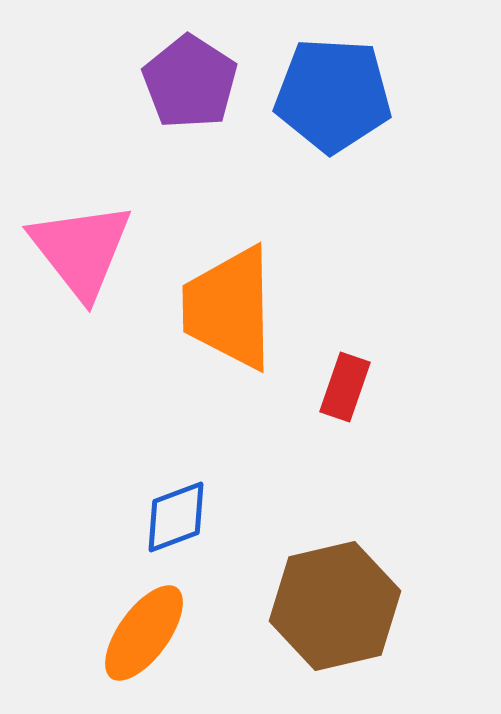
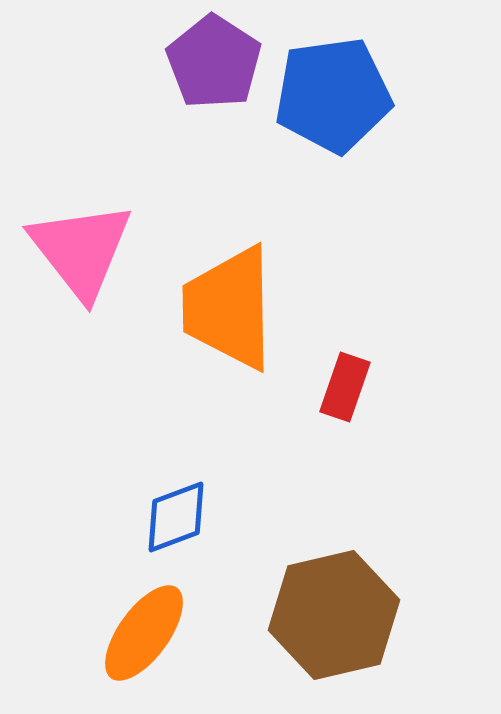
purple pentagon: moved 24 px right, 20 px up
blue pentagon: rotated 11 degrees counterclockwise
brown hexagon: moved 1 px left, 9 px down
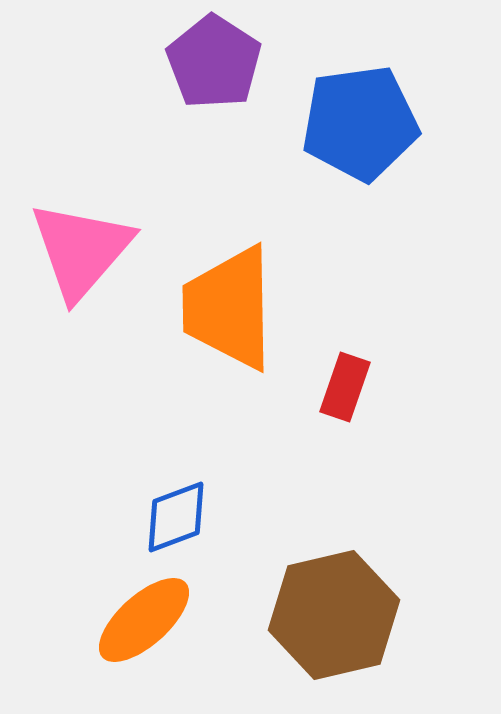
blue pentagon: moved 27 px right, 28 px down
pink triangle: rotated 19 degrees clockwise
orange ellipse: moved 13 px up; rotated 12 degrees clockwise
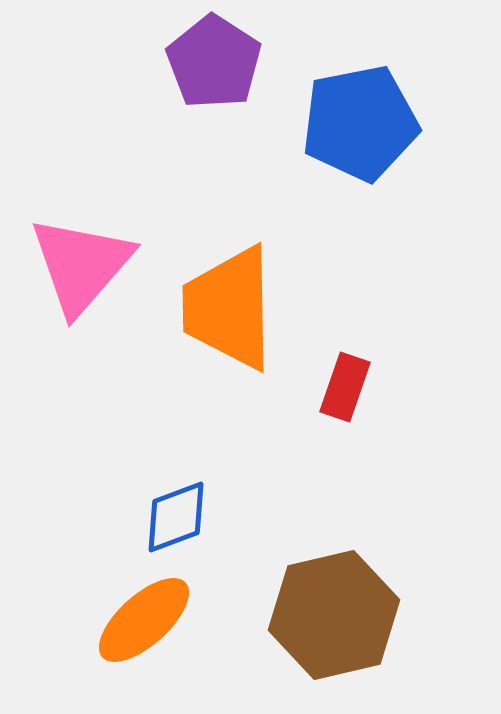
blue pentagon: rotated 3 degrees counterclockwise
pink triangle: moved 15 px down
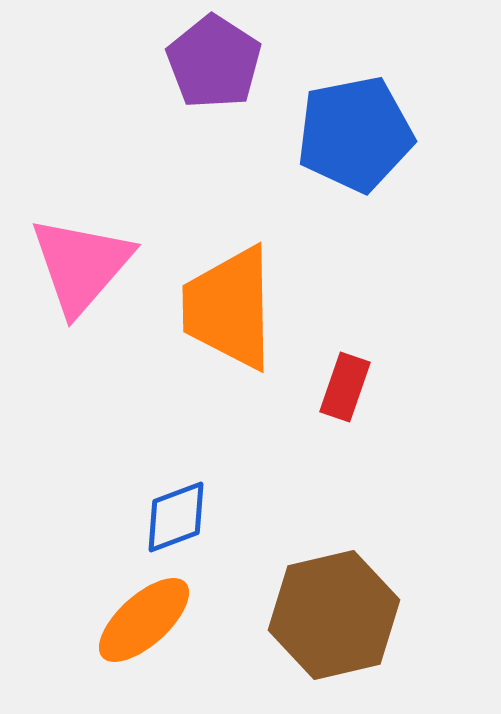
blue pentagon: moved 5 px left, 11 px down
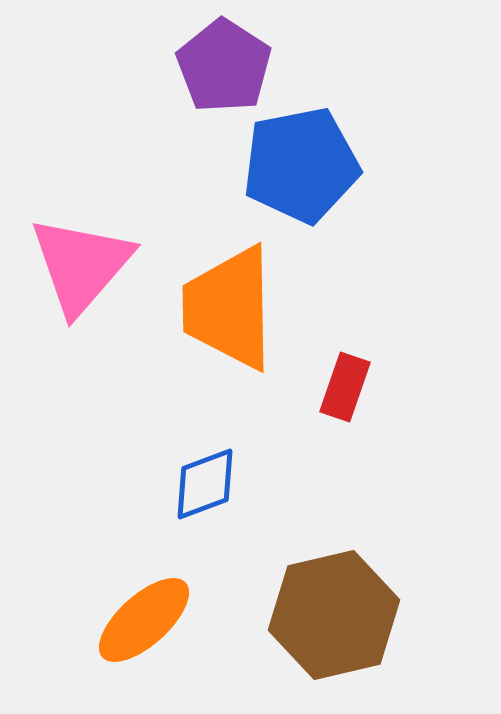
purple pentagon: moved 10 px right, 4 px down
blue pentagon: moved 54 px left, 31 px down
blue diamond: moved 29 px right, 33 px up
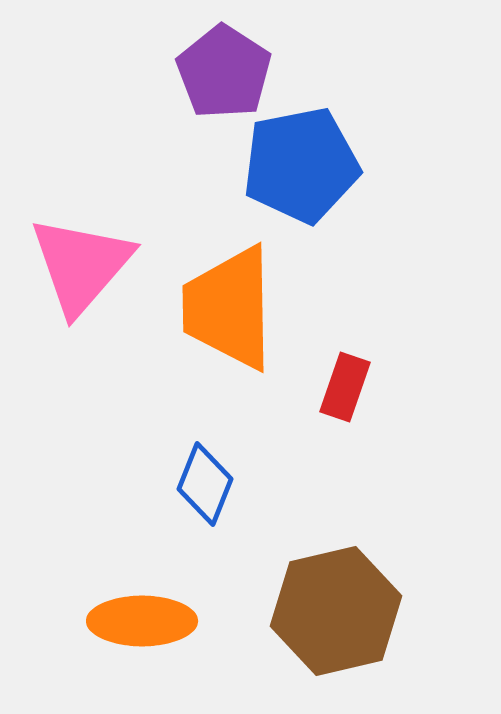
purple pentagon: moved 6 px down
blue diamond: rotated 48 degrees counterclockwise
brown hexagon: moved 2 px right, 4 px up
orange ellipse: moved 2 px left, 1 px down; rotated 42 degrees clockwise
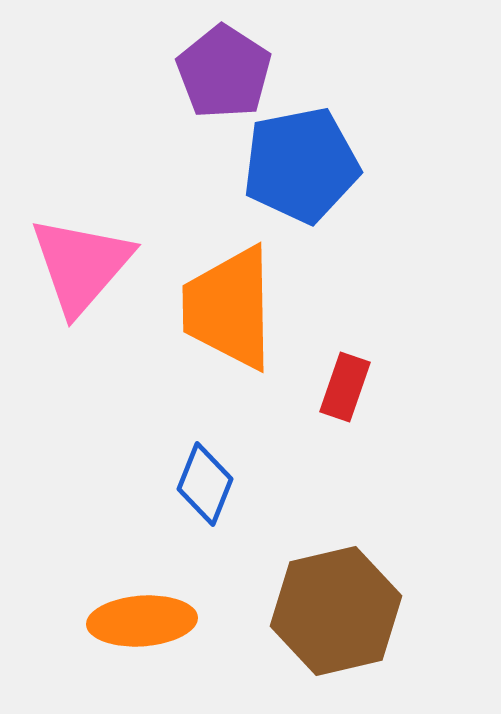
orange ellipse: rotated 4 degrees counterclockwise
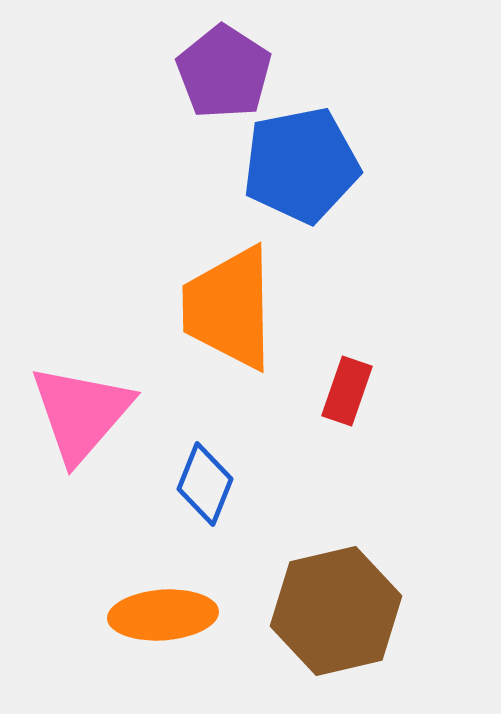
pink triangle: moved 148 px down
red rectangle: moved 2 px right, 4 px down
orange ellipse: moved 21 px right, 6 px up
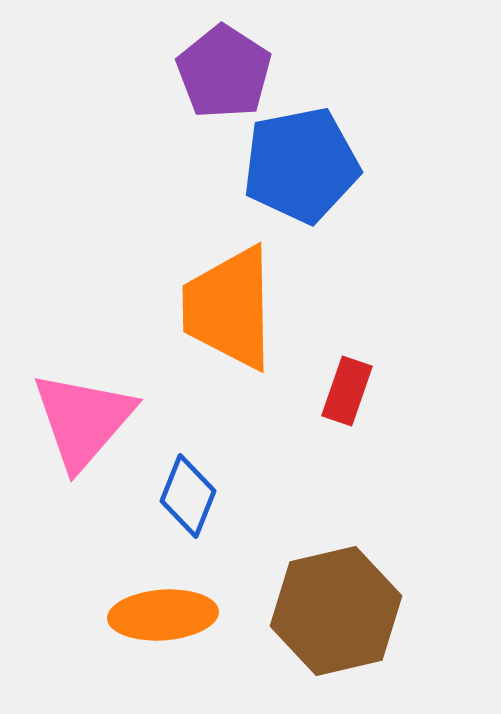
pink triangle: moved 2 px right, 7 px down
blue diamond: moved 17 px left, 12 px down
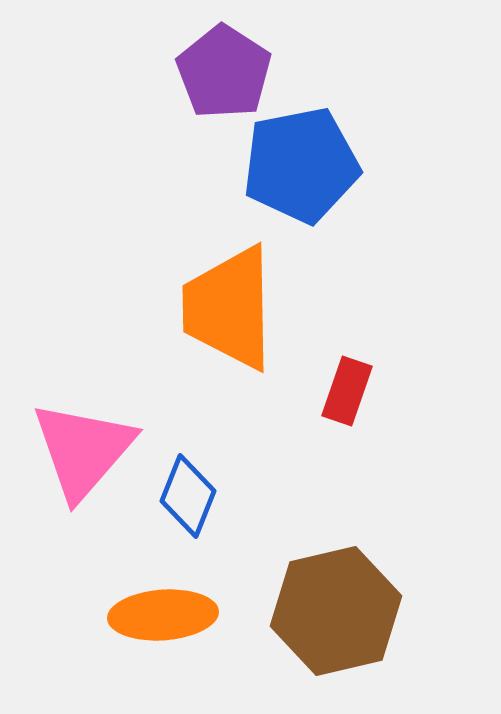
pink triangle: moved 30 px down
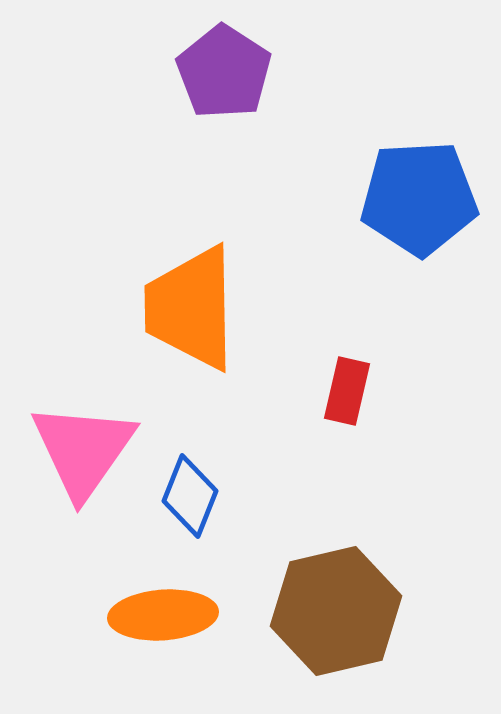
blue pentagon: moved 118 px right, 33 px down; rotated 8 degrees clockwise
orange trapezoid: moved 38 px left
red rectangle: rotated 6 degrees counterclockwise
pink triangle: rotated 6 degrees counterclockwise
blue diamond: moved 2 px right
